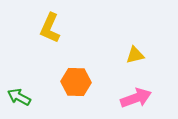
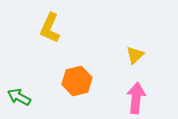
yellow triangle: rotated 30 degrees counterclockwise
orange hexagon: moved 1 px right, 1 px up; rotated 16 degrees counterclockwise
pink arrow: rotated 64 degrees counterclockwise
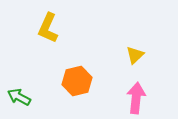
yellow L-shape: moved 2 px left
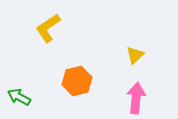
yellow L-shape: rotated 32 degrees clockwise
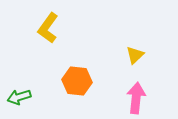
yellow L-shape: rotated 20 degrees counterclockwise
orange hexagon: rotated 20 degrees clockwise
green arrow: rotated 45 degrees counterclockwise
